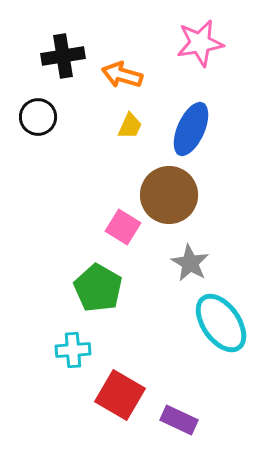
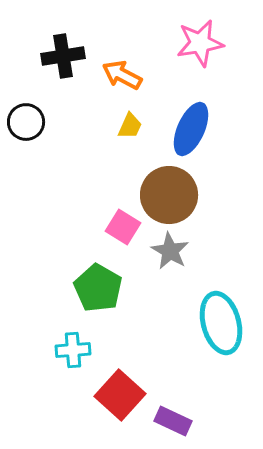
orange arrow: rotated 12 degrees clockwise
black circle: moved 12 px left, 5 px down
gray star: moved 20 px left, 12 px up
cyan ellipse: rotated 20 degrees clockwise
red square: rotated 12 degrees clockwise
purple rectangle: moved 6 px left, 1 px down
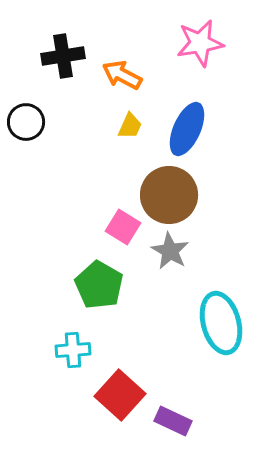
blue ellipse: moved 4 px left
green pentagon: moved 1 px right, 3 px up
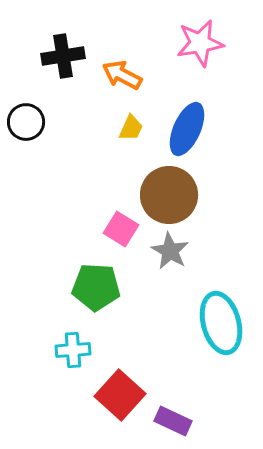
yellow trapezoid: moved 1 px right, 2 px down
pink square: moved 2 px left, 2 px down
green pentagon: moved 3 px left, 2 px down; rotated 27 degrees counterclockwise
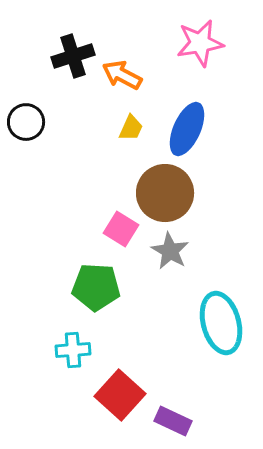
black cross: moved 10 px right; rotated 9 degrees counterclockwise
brown circle: moved 4 px left, 2 px up
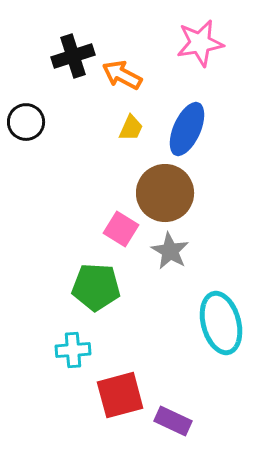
red square: rotated 33 degrees clockwise
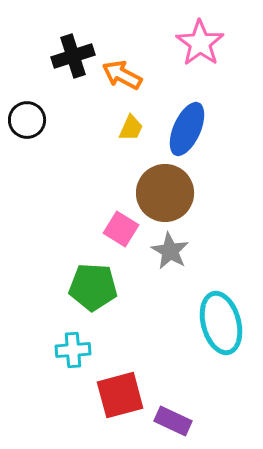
pink star: rotated 27 degrees counterclockwise
black circle: moved 1 px right, 2 px up
green pentagon: moved 3 px left
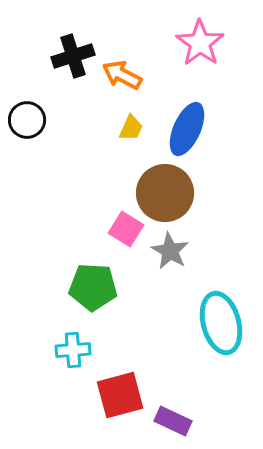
pink square: moved 5 px right
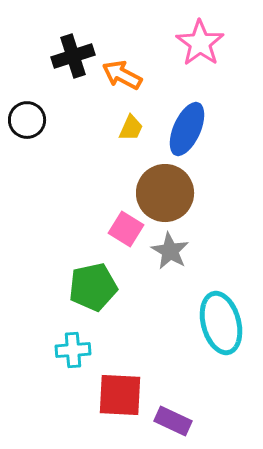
green pentagon: rotated 15 degrees counterclockwise
red square: rotated 18 degrees clockwise
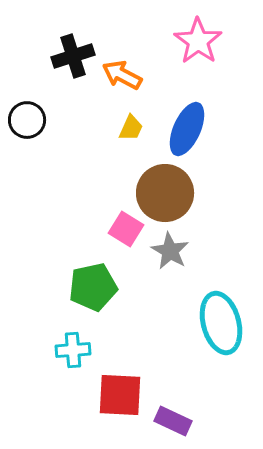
pink star: moved 2 px left, 2 px up
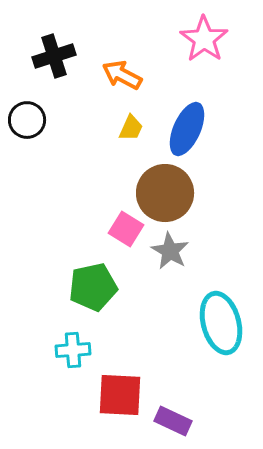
pink star: moved 6 px right, 2 px up
black cross: moved 19 px left
